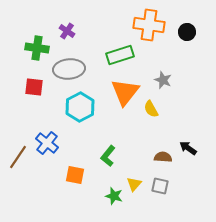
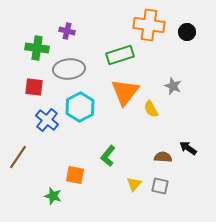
purple cross: rotated 21 degrees counterclockwise
gray star: moved 10 px right, 6 px down
blue cross: moved 23 px up
green star: moved 61 px left
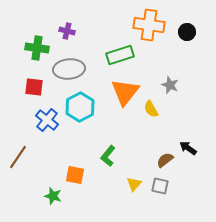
gray star: moved 3 px left, 1 px up
brown semicircle: moved 2 px right, 3 px down; rotated 42 degrees counterclockwise
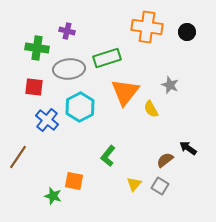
orange cross: moved 2 px left, 2 px down
green rectangle: moved 13 px left, 3 px down
orange square: moved 1 px left, 6 px down
gray square: rotated 18 degrees clockwise
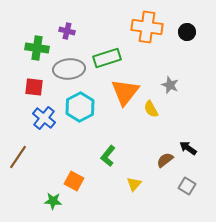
blue cross: moved 3 px left, 2 px up
orange square: rotated 18 degrees clockwise
gray square: moved 27 px right
green star: moved 5 px down; rotated 12 degrees counterclockwise
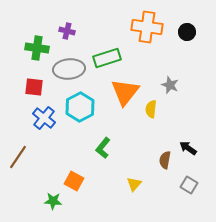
yellow semicircle: rotated 36 degrees clockwise
green L-shape: moved 5 px left, 8 px up
brown semicircle: rotated 42 degrees counterclockwise
gray square: moved 2 px right, 1 px up
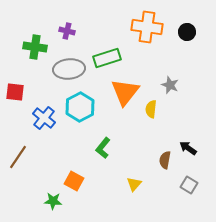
green cross: moved 2 px left, 1 px up
red square: moved 19 px left, 5 px down
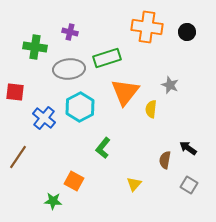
purple cross: moved 3 px right, 1 px down
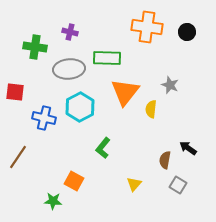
green rectangle: rotated 20 degrees clockwise
blue cross: rotated 25 degrees counterclockwise
gray square: moved 11 px left
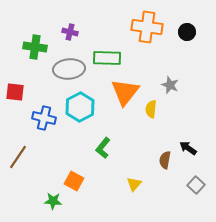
gray square: moved 18 px right; rotated 12 degrees clockwise
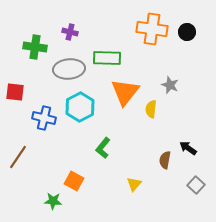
orange cross: moved 5 px right, 2 px down
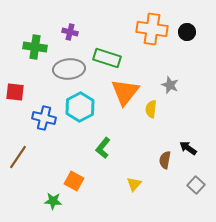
green rectangle: rotated 16 degrees clockwise
